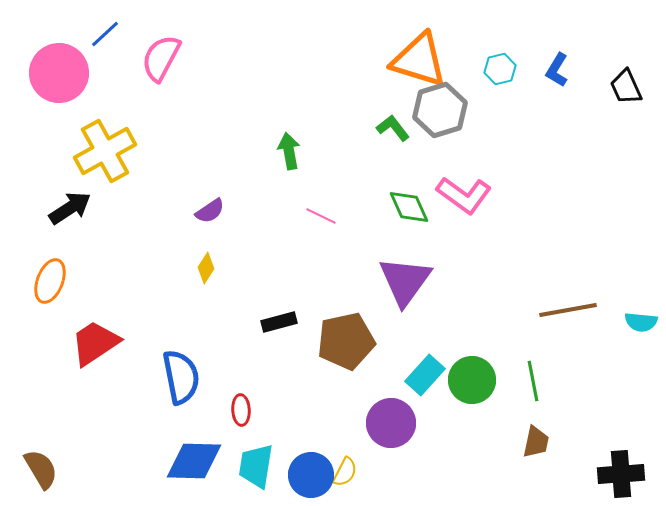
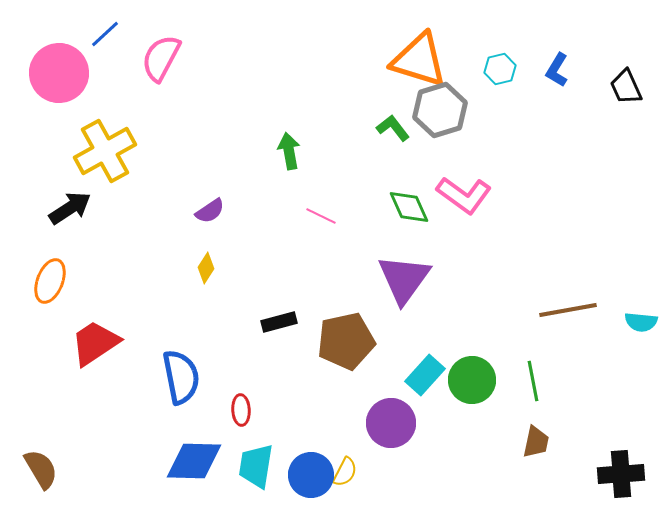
purple triangle: moved 1 px left, 2 px up
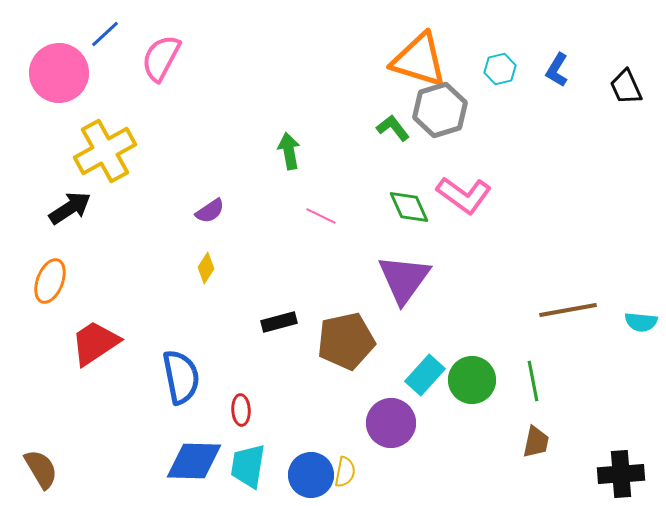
cyan trapezoid: moved 8 px left
yellow semicircle: rotated 16 degrees counterclockwise
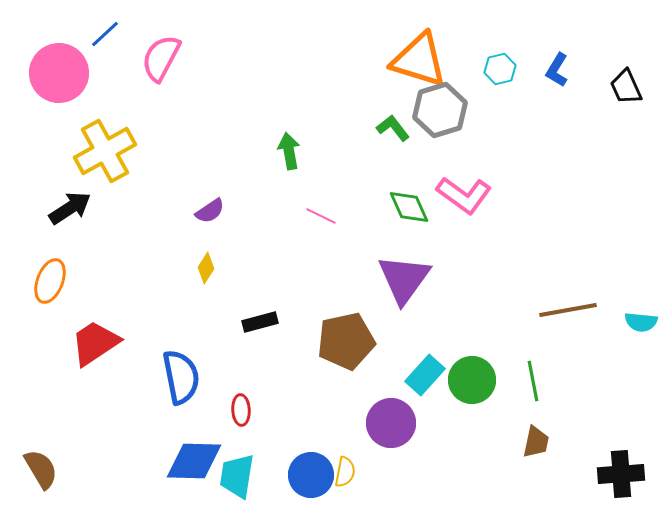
black rectangle: moved 19 px left
cyan trapezoid: moved 11 px left, 10 px down
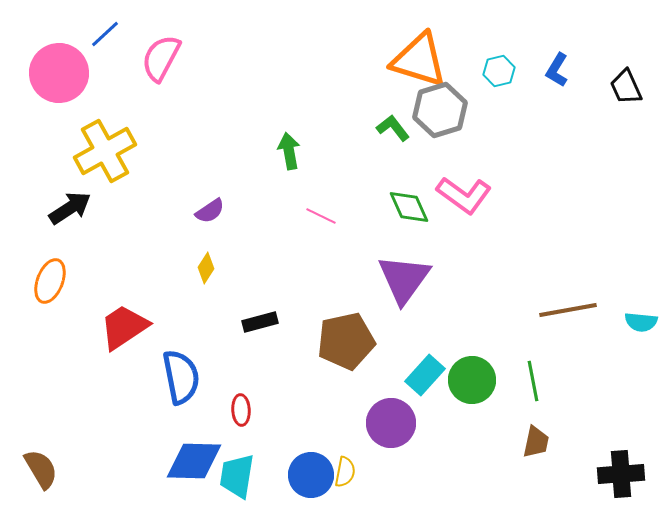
cyan hexagon: moved 1 px left, 2 px down
red trapezoid: moved 29 px right, 16 px up
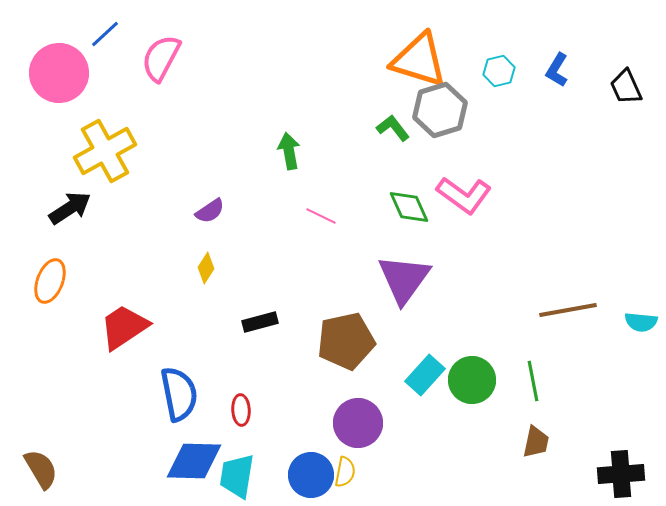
blue semicircle: moved 2 px left, 17 px down
purple circle: moved 33 px left
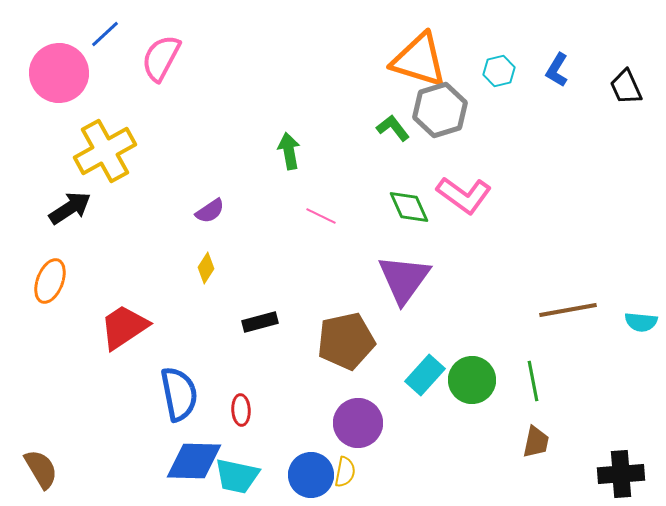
cyan trapezoid: rotated 87 degrees counterclockwise
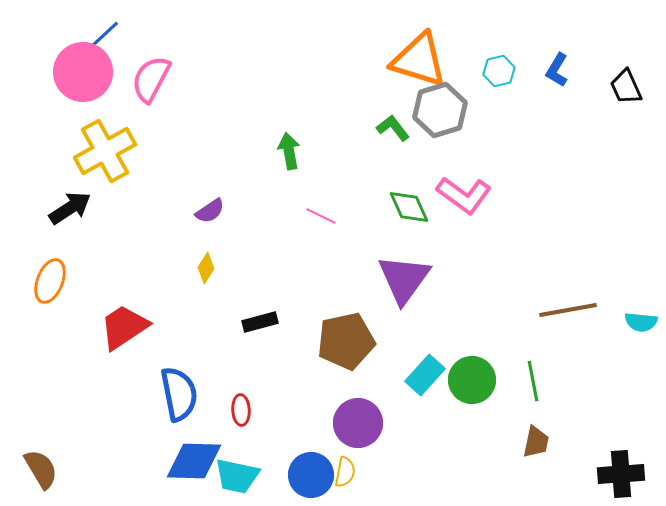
pink semicircle: moved 10 px left, 21 px down
pink circle: moved 24 px right, 1 px up
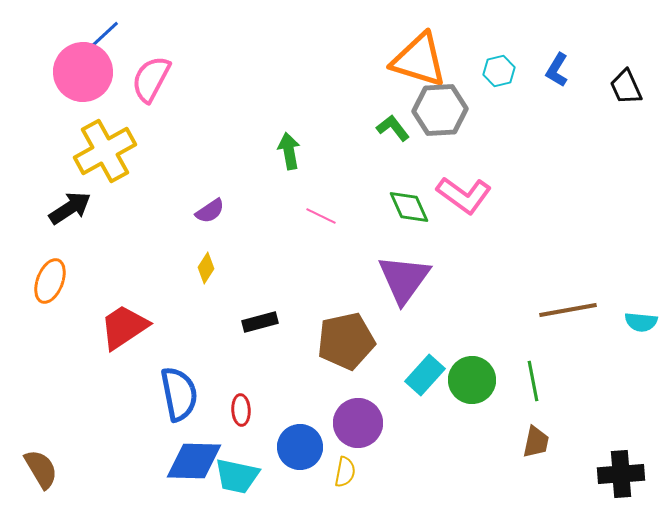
gray hexagon: rotated 14 degrees clockwise
blue circle: moved 11 px left, 28 px up
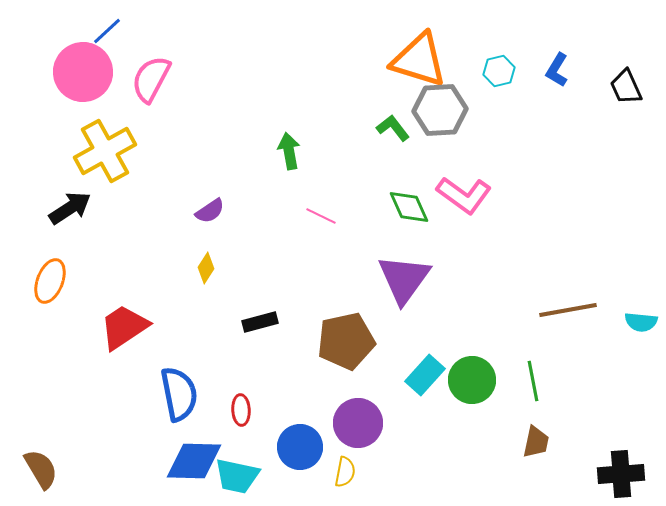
blue line: moved 2 px right, 3 px up
